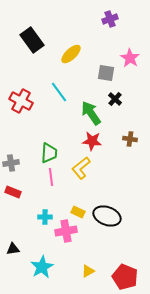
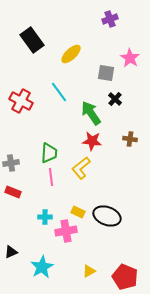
black triangle: moved 2 px left, 3 px down; rotated 16 degrees counterclockwise
yellow triangle: moved 1 px right
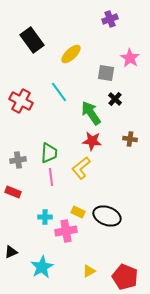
gray cross: moved 7 px right, 3 px up
